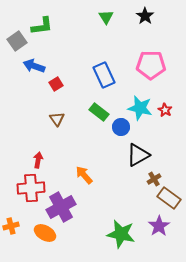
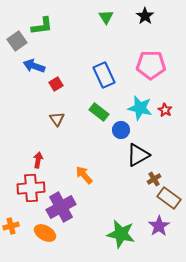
blue circle: moved 3 px down
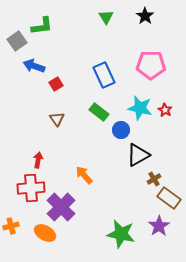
purple cross: rotated 16 degrees counterclockwise
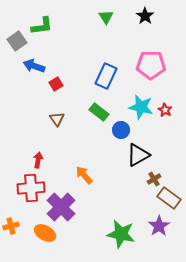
blue rectangle: moved 2 px right, 1 px down; rotated 50 degrees clockwise
cyan star: moved 1 px right, 1 px up
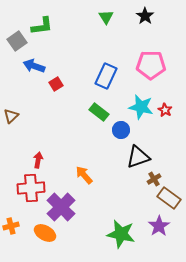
brown triangle: moved 46 px left, 3 px up; rotated 21 degrees clockwise
black triangle: moved 2 px down; rotated 10 degrees clockwise
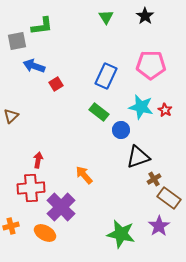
gray square: rotated 24 degrees clockwise
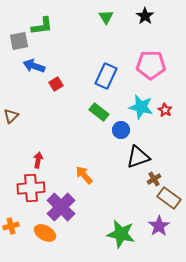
gray square: moved 2 px right
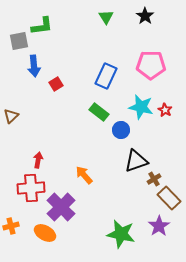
blue arrow: rotated 115 degrees counterclockwise
black triangle: moved 2 px left, 4 px down
brown rectangle: rotated 10 degrees clockwise
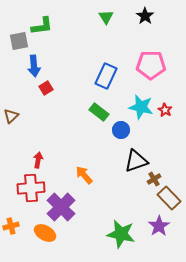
red square: moved 10 px left, 4 px down
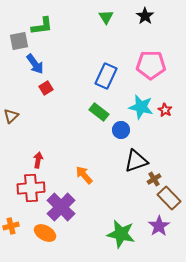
blue arrow: moved 1 px right, 2 px up; rotated 30 degrees counterclockwise
